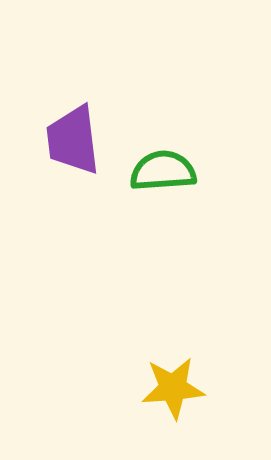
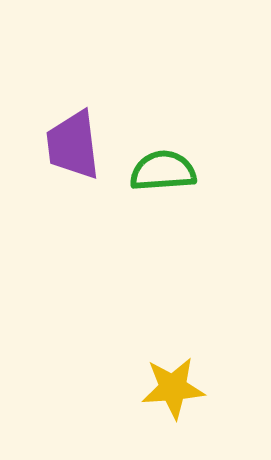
purple trapezoid: moved 5 px down
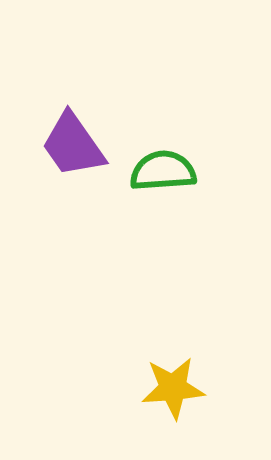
purple trapezoid: rotated 28 degrees counterclockwise
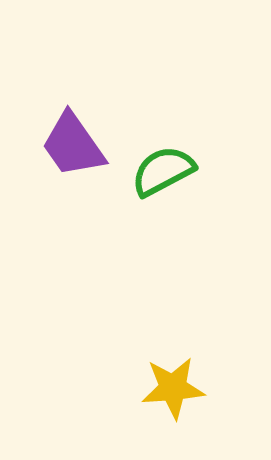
green semicircle: rotated 24 degrees counterclockwise
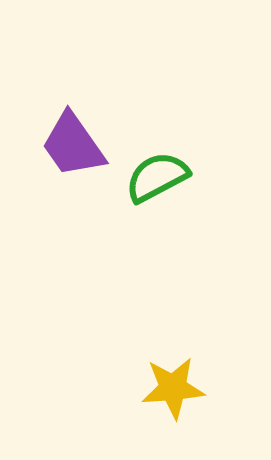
green semicircle: moved 6 px left, 6 px down
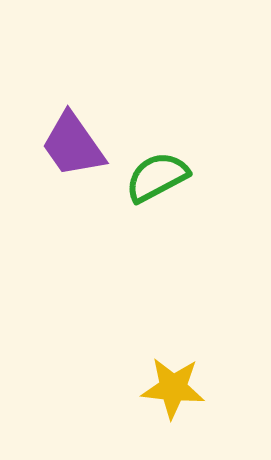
yellow star: rotated 10 degrees clockwise
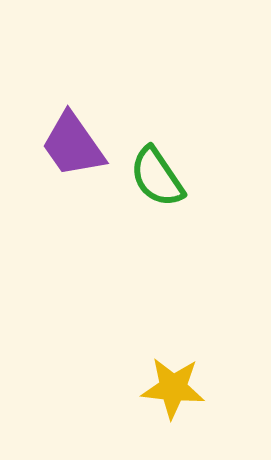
green semicircle: rotated 96 degrees counterclockwise
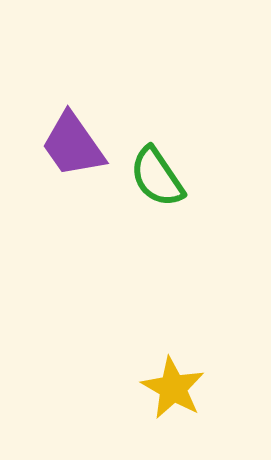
yellow star: rotated 24 degrees clockwise
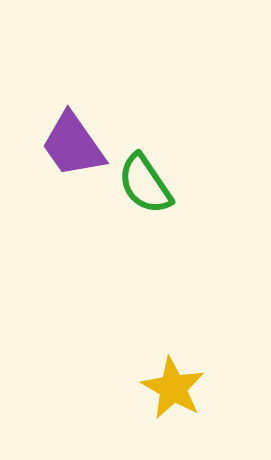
green semicircle: moved 12 px left, 7 px down
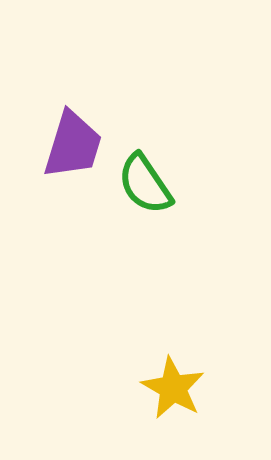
purple trapezoid: rotated 128 degrees counterclockwise
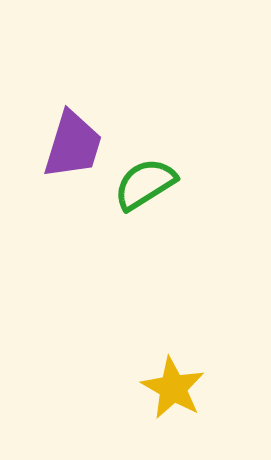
green semicircle: rotated 92 degrees clockwise
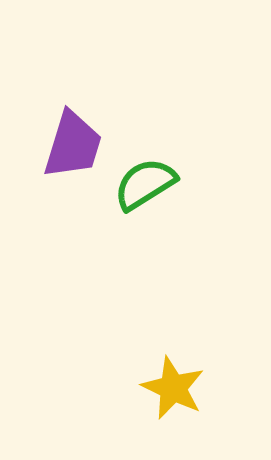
yellow star: rotated 4 degrees counterclockwise
